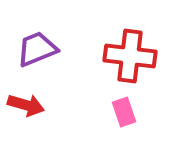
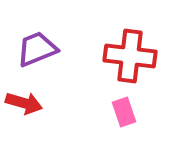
red arrow: moved 2 px left, 2 px up
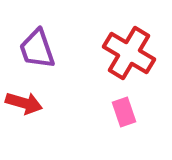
purple trapezoid: rotated 87 degrees counterclockwise
red cross: moved 1 px left, 3 px up; rotated 24 degrees clockwise
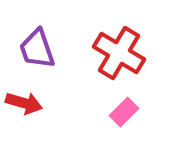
red cross: moved 10 px left
pink rectangle: rotated 64 degrees clockwise
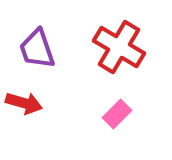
red cross: moved 6 px up
pink rectangle: moved 7 px left, 2 px down
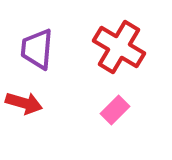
purple trapezoid: rotated 24 degrees clockwise
pink rectangle: moved 2 px left, 4 px up
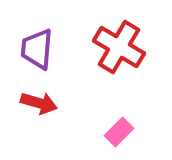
red arrow: moved 15 px right
pink rectangle: moved 4 px right, 22 px down
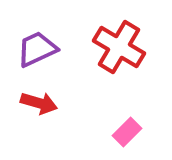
purple trapezoid: rotated 60 degrees clockwise
pink rectangle: moved 8 px right
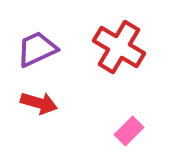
pink rectangle: moved 2 px right, 1 px up
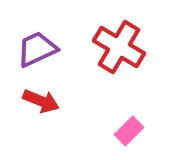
red arrow: moved 2 px right, 2 px up; rotated 6 degrees clockwise
